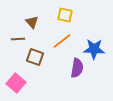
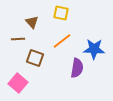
yellow square: moved 4 px left, 2 px up
brown square: moved 1 px down
pink square: moved 2 px right
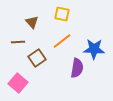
yellow square: moved 1 px right, 1 px down
brown line: moved 3 px down
brown square: moved 2 px right; rotated 36 degrees clockwise
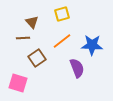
yellow square: rotated 28 degrees counterclockwise
brown line: moved 5 px right, 4 px up
blue star: moved 2 px left, 4 px up
purple semicircle: rotated 30 degrees counterclockwise
pink square: rotated 24 degrees counterclockwise
